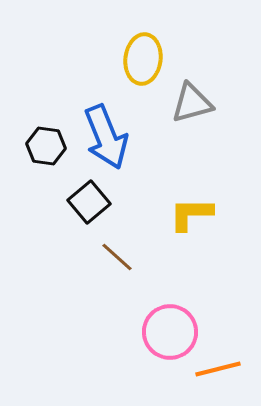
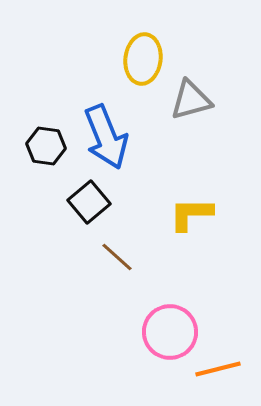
gray triangle: moved 1 px left, 3 px up
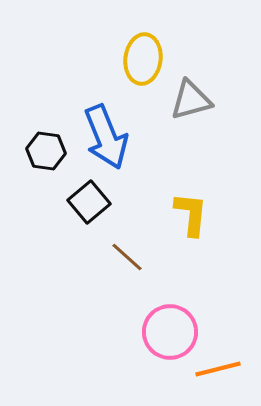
black hexagon: moved 5 px down
yellow L-shape: rotated 96 degrees clockwise
brown line: moved 10 px right
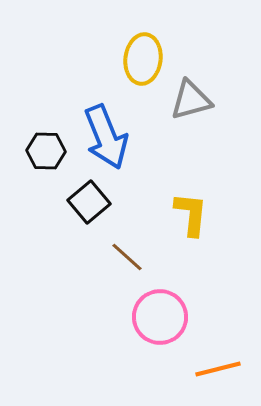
black hexagon: rotated 6 degrees counterclockwise
pink circle: moved 10 px left, 15 px up
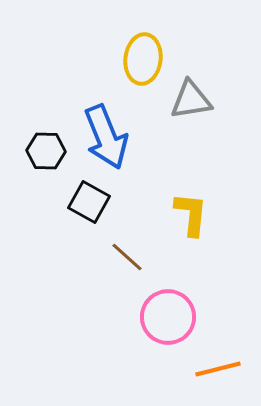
gray triangle: rotated 6 degrees clockwise
black square: rotated 21 degrees counterclockwise
pink circle: moved 8 px right
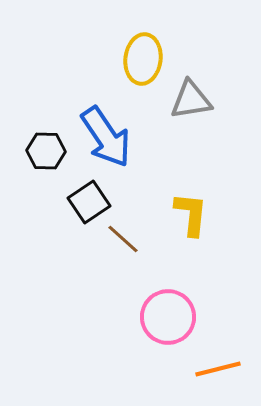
blue arrow: rotated 12 degrees counterclockwise
black square: rotated 27 degrees clockwise
brown line: moved 4 px left, 18 px up
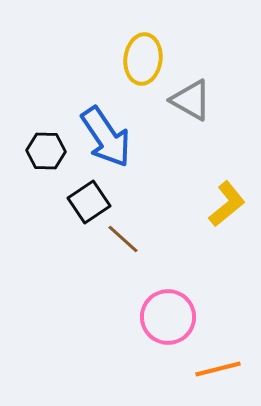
gray triangle: rotated 39 degrees clockwise
yellow L-shape: moved 36 px right, 10 px up; rotated 45 degrees clockwise
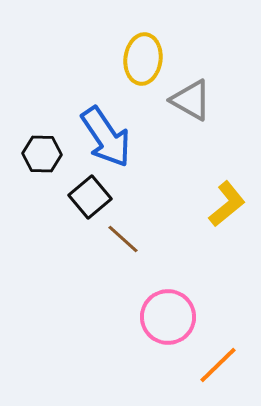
black hexagon: moved 4 px left, 3 px down
black square: moved 1 px right, 5 px up; rotated 6 degrees counterclockwise
orange line: moved 4 px up; rotated 30 degrees counterclockwise
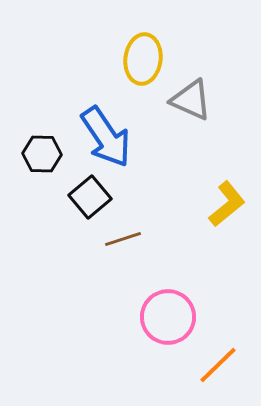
gray triangle: rotated 6 degrees counterclockwise
brown line: rotated 60 degrees counterclockwise
